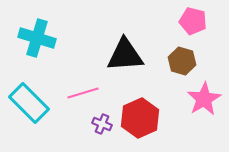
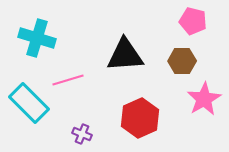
brown hexagon: rotated 16 degrees counterclockwise
pink line: moved 15 px left, 13 px up
purple cross: moved 20 px left, 10 px down
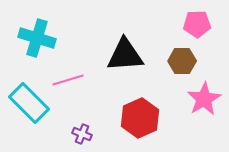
pink pentagon: moved 4 px right, 3 px down; rotated 16 degrees counterclockwise
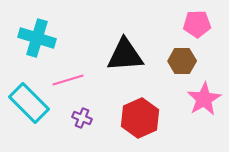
purple cross: moved 16 px up
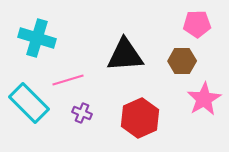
purple cross: moved 5 px up
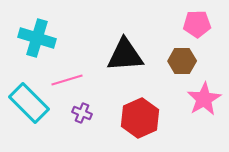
pink line: moved 1 px left
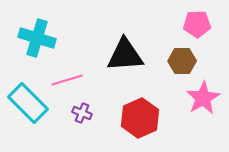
pink star: moved 1 px left, 1 px up
cyan rectangle: moved 1 px left
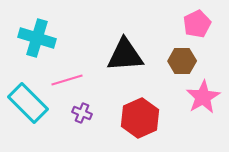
pink pentagon: rotated 24 degrees counterclockwise
pink star: moved 1 px up
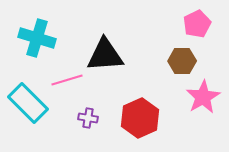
black triangle: moved 20 px left
purple cross: moved 6 px right, 5 px down; rotated 12 degrees counterclockwise
